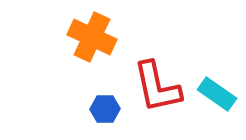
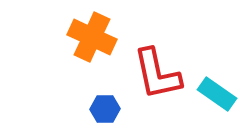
red L-shape: moved 13 px up
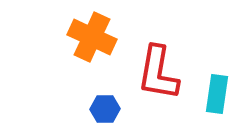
red L-shape: moved 1 px right, 1 px up; rotated 22 degrees clockwise
cyan rectangle: rotated 63 degrees clockwise
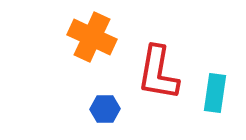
cyan rectangle: moved 2 px left, 1 px up
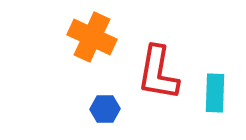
cyan rectangle: rotated 6 degrees counterclockwise
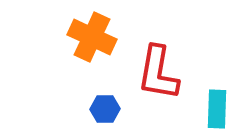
cyan rectangle: moved 2 px right, 16 px down
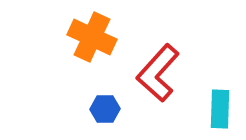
red L-shape: rotated 32 degrees clockwise
cyan rectangle: moved 3 px right
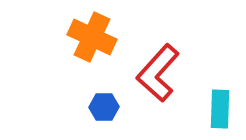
blue hexagon: moved 1 px left, 2 px up
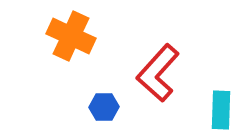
orange cross: moved 21 px left, 1 px up
cyan rectangle: moved 1 px right, 1 px down
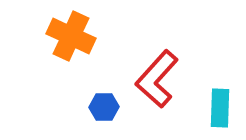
red L-shape: moved 1 px left, 6 px down
cyan rectangle: moved 1 px left, 2 px up
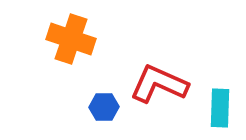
orange cross: moved 3 px down; rotated 6 degrees counterclockwise
red L-shape: moved 2 px right, 5 px down; rotated 72 degrees clockwise
